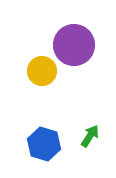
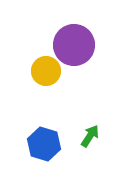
yellow circle: moved 4 px right
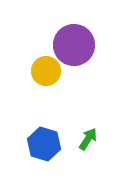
green arrow: moved 2 px left, 3 px down
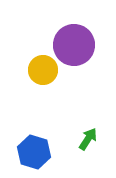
yellow circle: moved 3 px left, 1 px up
blue hexagon: moved 10 px left, 8 px down
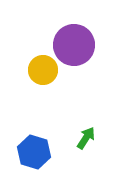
green arrow: moved 2 px left, 1 px up
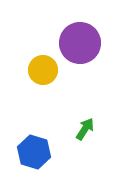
purple circle: moved 6 px right, 2 px up
green arrow: moved 1 px left, 9 px up
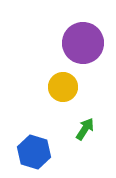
purple circle: moved 3 px right
yellow circle: moved 20 px right, 17 px down
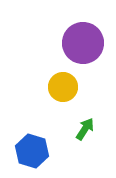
blue hexagon: moved 2 px left, 1 px up
